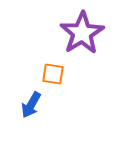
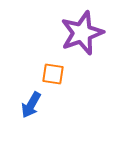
purple star: rotated 12 degrees clockwise
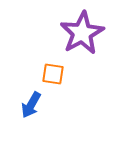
purple star: rotated 9 degrees counterclockwise
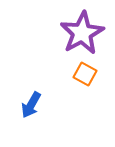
orange square: moved 32 px right; rotated 20 degrees clockwise
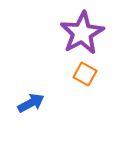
blue arrow: moved 2 px up; rotated 148 degrees counterclockwise
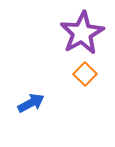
orange square: rotated 15 degrees clockwise
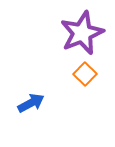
purple star: rotated 6 degrees clockwise
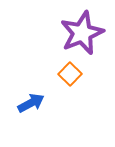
orange square: moved 15 px left
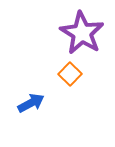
purple star: rotated 18 degrees counterclockwise
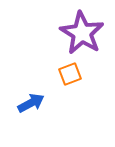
orange square: rotated 25 degrees clockwise
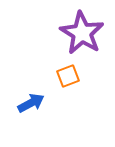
orange square: moved 2 px left, 2 px down
